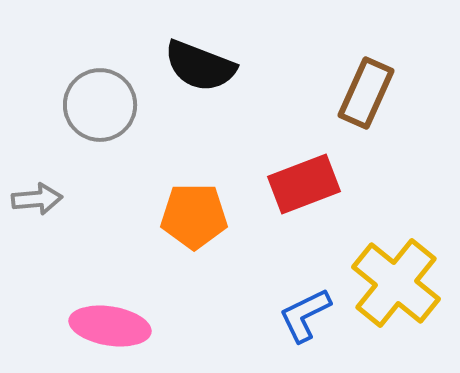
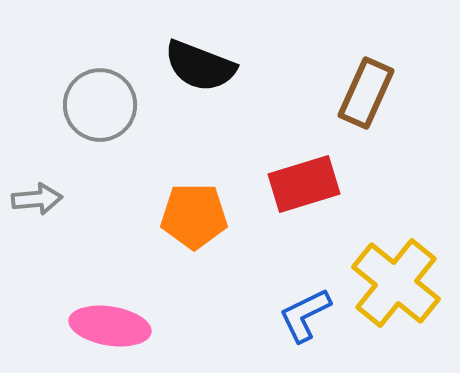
red rectangle: rotated 4 degrees clockwise
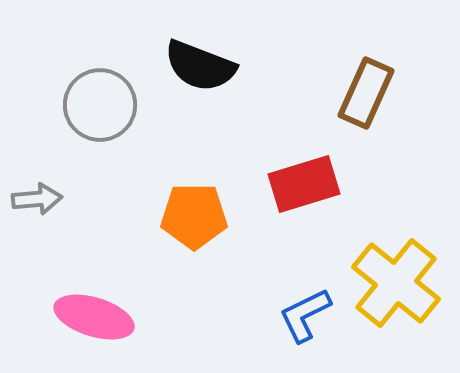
pink ellipse: moved 16 px left, 9 px up; rotated 8 degrees clockwise
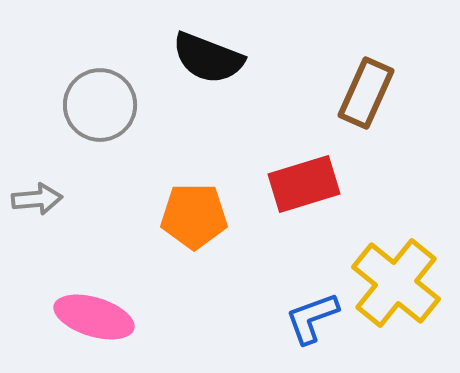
black semicircle: moved 8 px right, 8 px up
blue L-shape: moved 7 px right, 3 px down; rotated 6 degrees clockwise
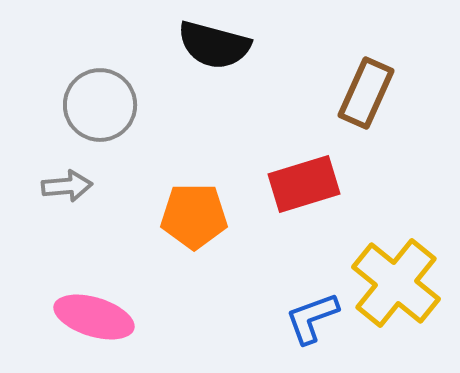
black semicircle: moved 6 px right, 13 px up; rotated 6 degrees counterclockwise
gray arrow: moved 30 px right, 13 px up
